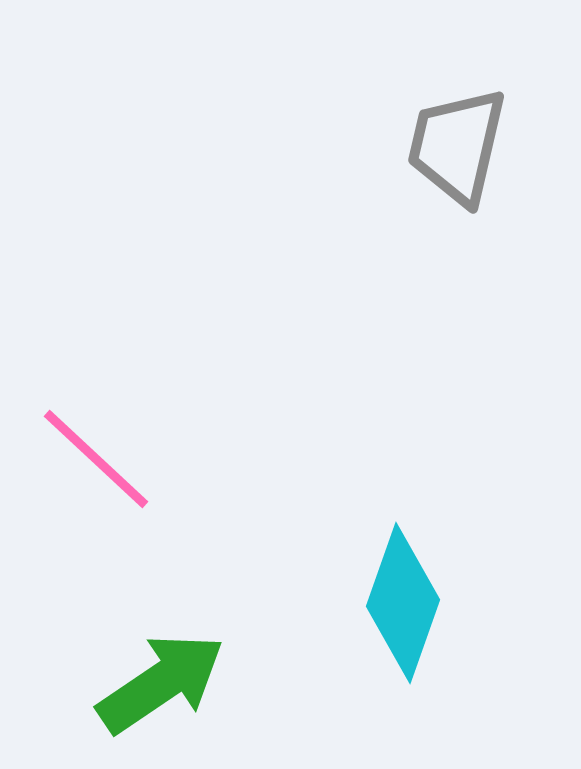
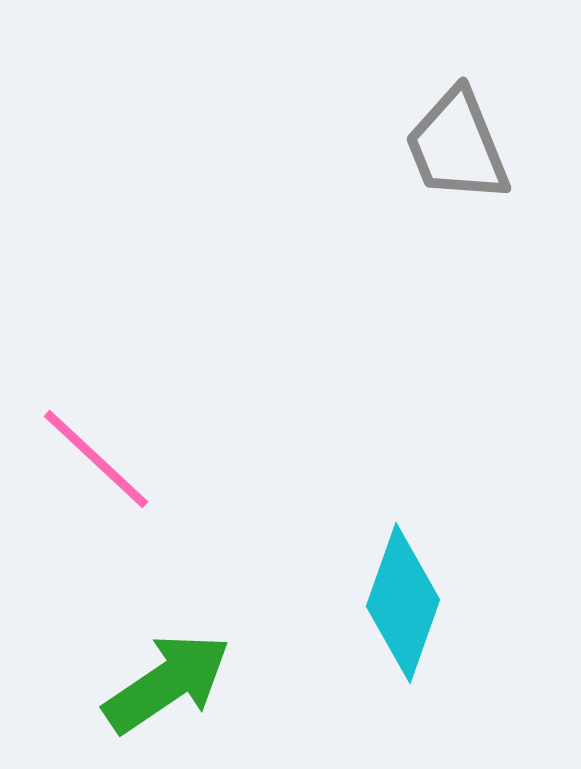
gray trapezoid: rotated 35 degrees counterclockwise
green arrow: moved 6 px right
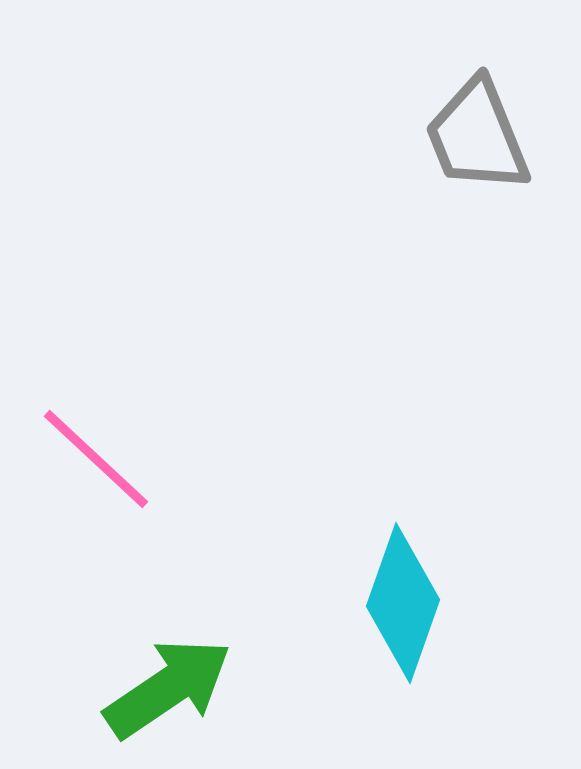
gray trapezoid: moved 20 px right, 10 px up
green arrow: moved 1 px right, 5 px down
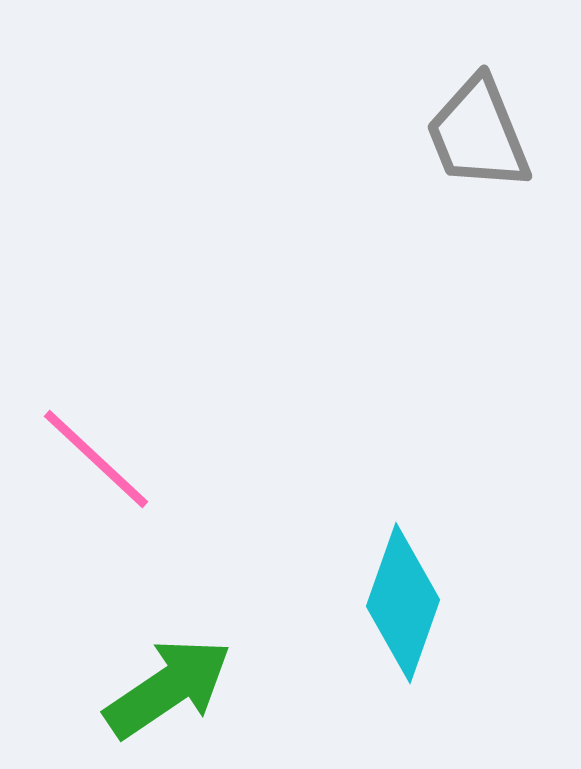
gray trapezoid: moved 1 px right, 2 px up
